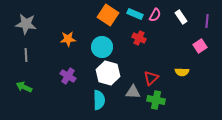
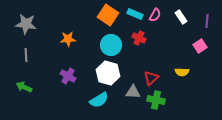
cyan circle: moved 9 px right, 2 px up
cyan semicircle: rotated 60 degrees clockwise
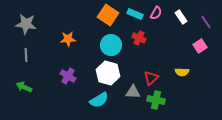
pink semicircle: moved 1 px right, 2 px up
purple line: moved 1 px left, 1 px down; rotated 40 degrees counterclockwise
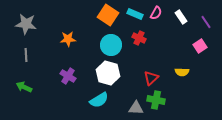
gray triangle: moved 3 px right, 16 px down
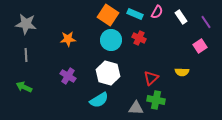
pink semicircle: moved 1 px right, 1 px up
cyan circle: moved 5 px up
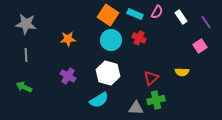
green cross: rotated 24 degrees counterclockwise
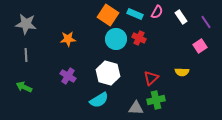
cyan circle: moved 5 px right, 1 px up
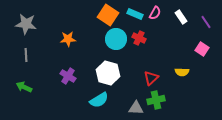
pink semicircle: moved 2 px left, 1 px down
pink square: moved 2 px right, 3 px down; rotated 24 degrees counterclockwise
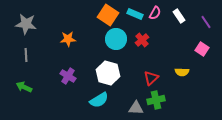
white rectangle: moved 2 px left, 1 px up
red cross: moved 3 px right, 2 px down; rotated 24 degrees clockwise
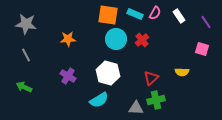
orange square: rotated 25 degrees counterclockwise
pink square: rotated 16 degrees counterclockwise
gray line: rotated 24 degrees counterclockwise
